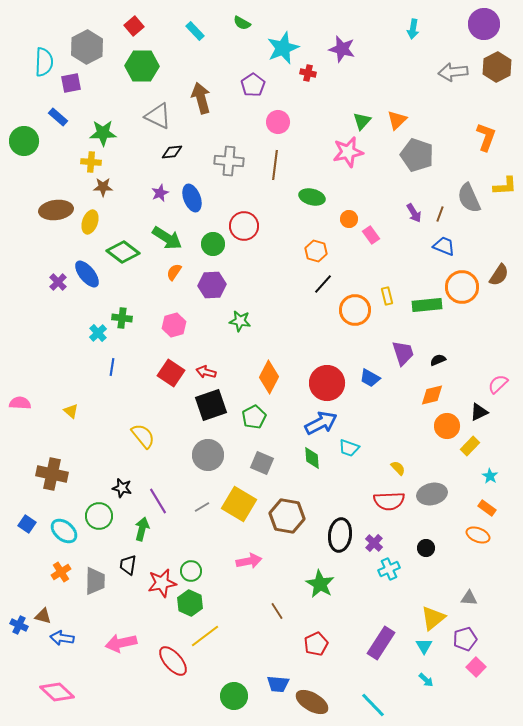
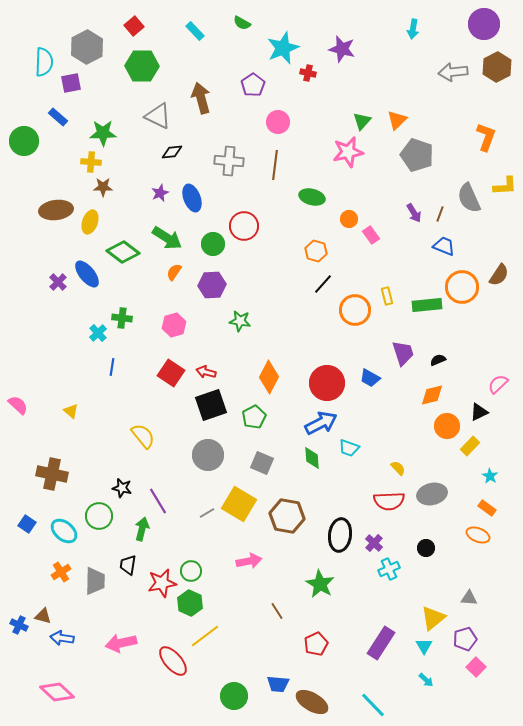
pink semicircle at (20, 403): moved 2 px left, 2 px down; rotated 40 degrees clockwise
gray line at (202, 507): moved 5 px right, 6 px down
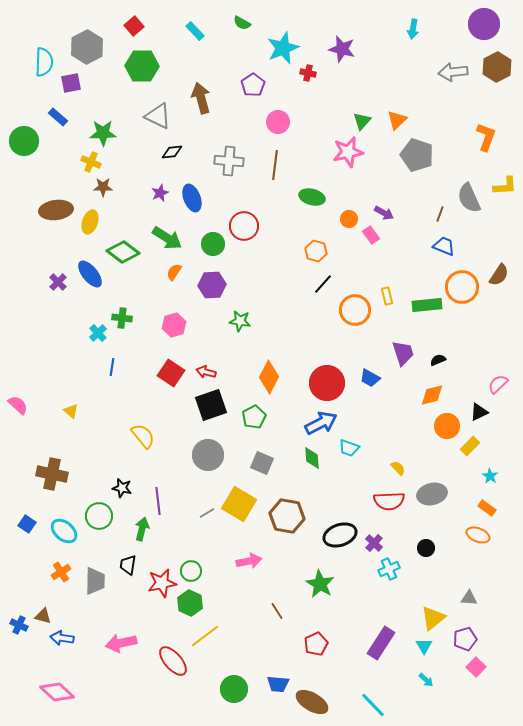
yellow cross at (91, 162): rotated 18 degrees clockwise
purple arrow at (414, 213): moved 30 px left; rotated 30 degrees counterclockwise
blue ellipse at (87, 274): moved 3 px right
purple line at (158, 501): rotated 24 degrees clockwise
black ellipse at (340, 535): rotated 64 degrees clockwise
green circle at (234, 696): moved 7 px up
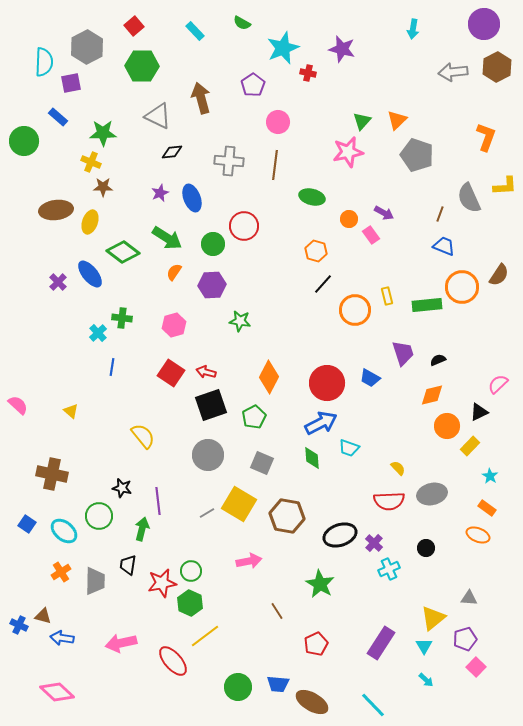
green circle at (234, 689): moved 4 px right, 2 px up
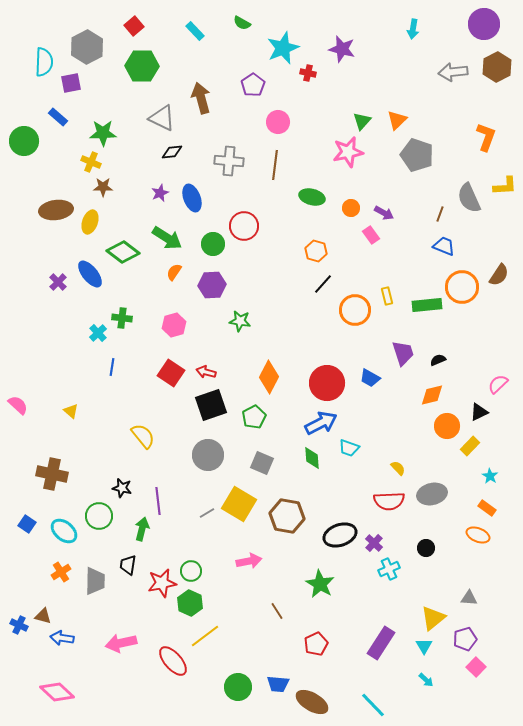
gray triangle at (158, 116): moved 4 px right, 2 px down
orange circle at (349, 219): moved 2 px right, 11 px up
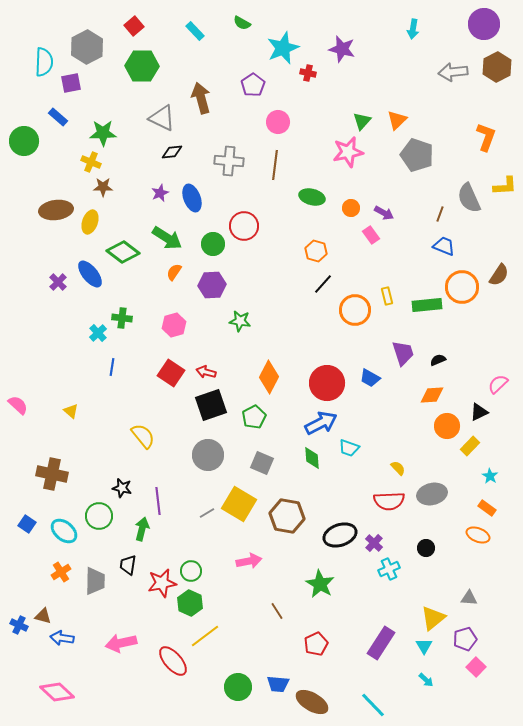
orange diamond at (432, 395): rotated 10 degrees clockwise
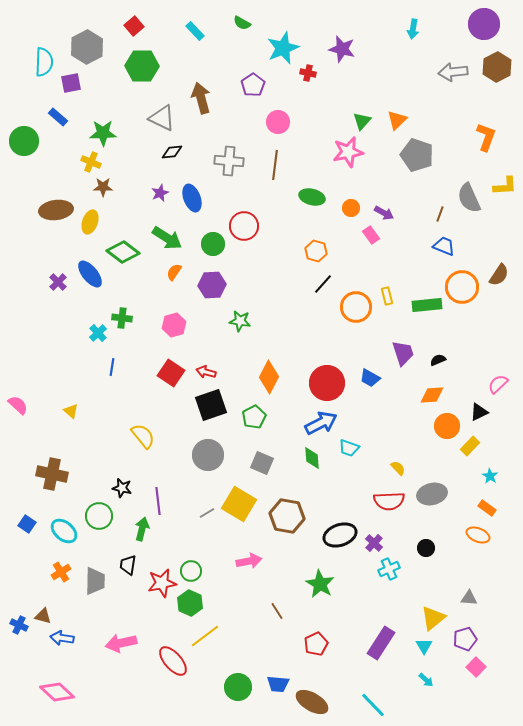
orange circle at (355, 310): moved 1 px right, 3 px up
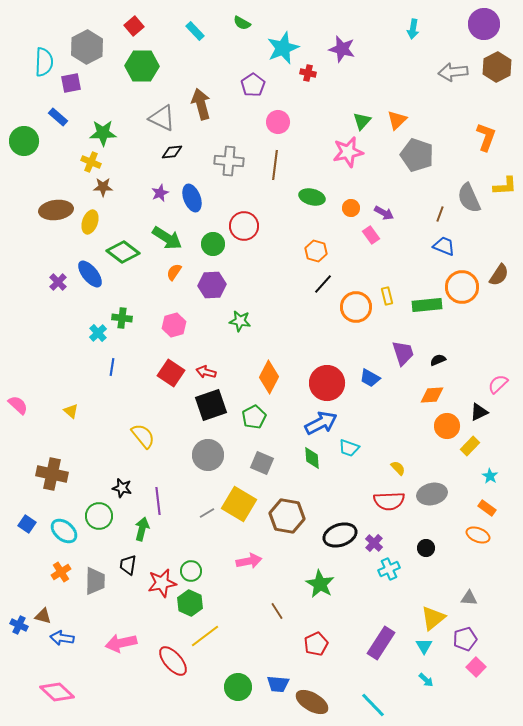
brown arrow at (201, 98): moved 6 px down
